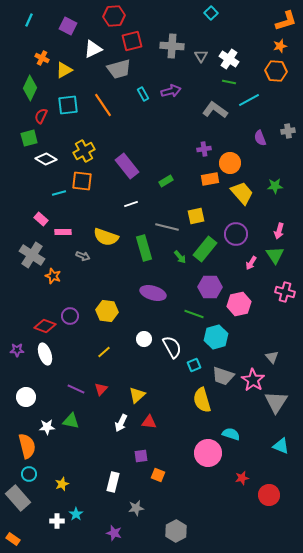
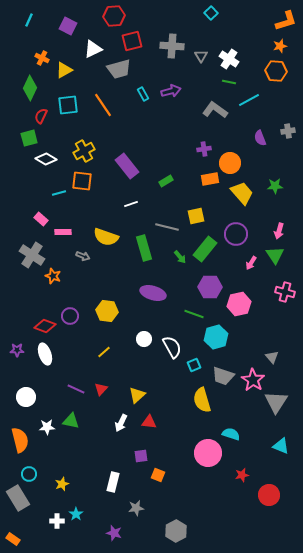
orange semicircle at (27, 446): moved 7 px left, 6 px up
red star at (242, 478): moved 3 px up
gray rectangle at (18, 498): rotated 10 degrees clockwise
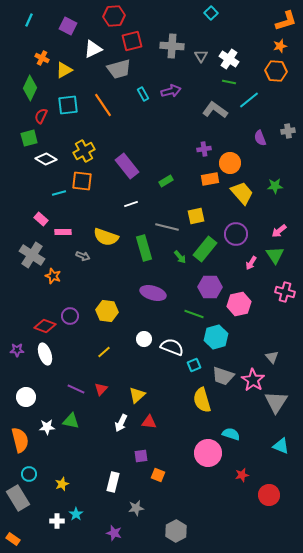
cyan line at (249, 100): rotated 10 degrees counterclockwise
pink arrow at (279, 231): rotated 35 degrees clockwise
white semicircle at (172, 347): rotated 40 degrees counterclockwise
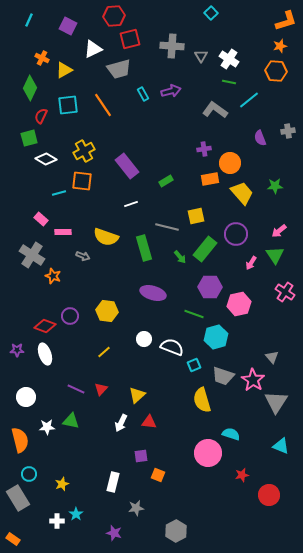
red square at (132, 41): moved 2 px left, 2 px up
pink cross at (285, 292): rotated 18 degrees clockwise
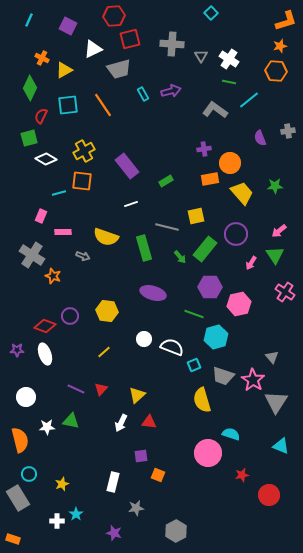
gray cross at (172, 46): moved 2 px up
pink rectangle at (41, 219): moved 3 px up; rotated 72 degrees clockwise
orange rectangle at (13, 539): rotated 16 degrees counterclockwise
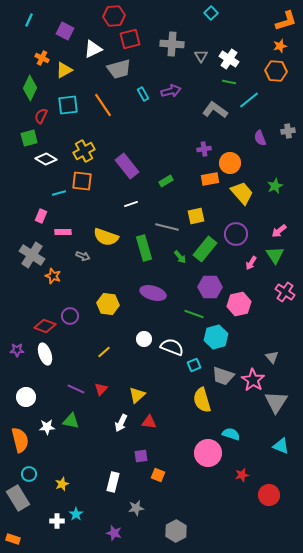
purple square at (68, 26): moved 3 px left, 5 px down
green star at (275, 186): rotated 21 degrees counterclockwise
yellow hexagon at (107, 311): moved 1 px right, 7 px up
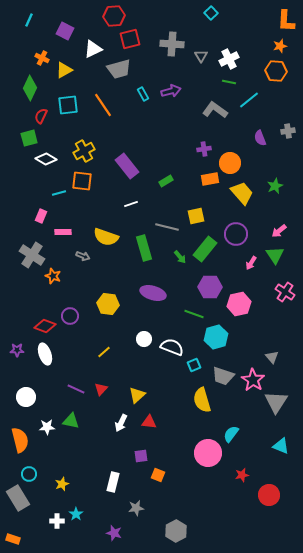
orange L-shape at (286, 21): rotated 110 degrees clockwise
white cross at (229, 59): rotated 30 degrees clockwise
cyan semicircle at (231, 434): rotated 72 degrees counterclockwise
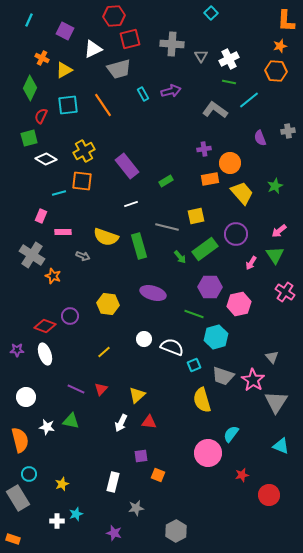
green rectangle at (144, 248): moved 5 px left, 2 px up
green rectangle at (205, 249): rotated 15 degrees clockwise
white star at (47, 427): rotated 14 degrees clockwise
cyan star at (76, 514): rotated 16 degrees clockwise
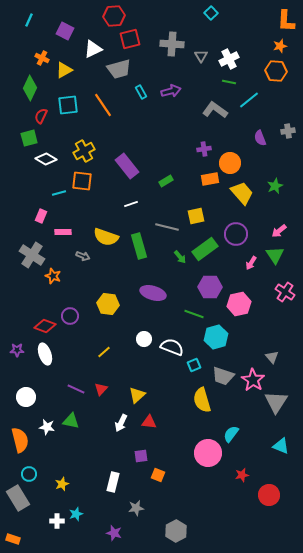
cyan rectangle at (143, 94): moved 2 px left, 2 px up
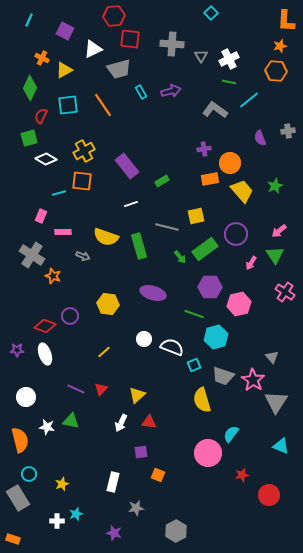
red square at (130, 39): rotated 20 degrees clockwise
green rectangle at (166, 181): moved 4 px left
yellow trapezoid at (242, 193): moved 2 px up
purple square at (141, 456): moved 4 px up
